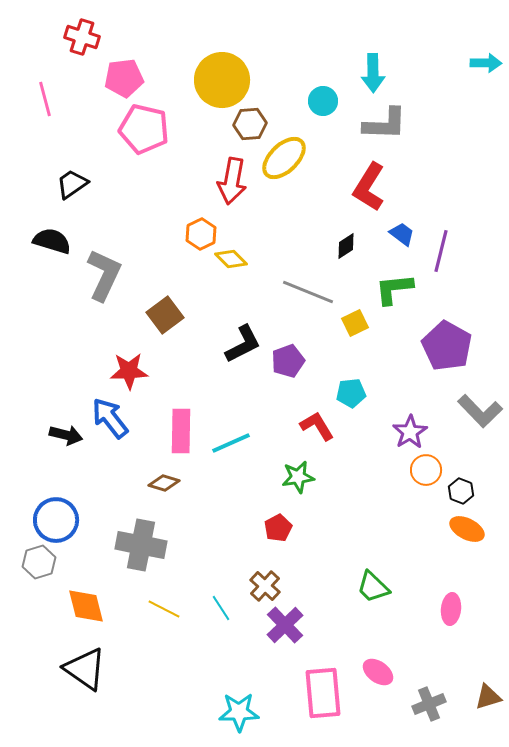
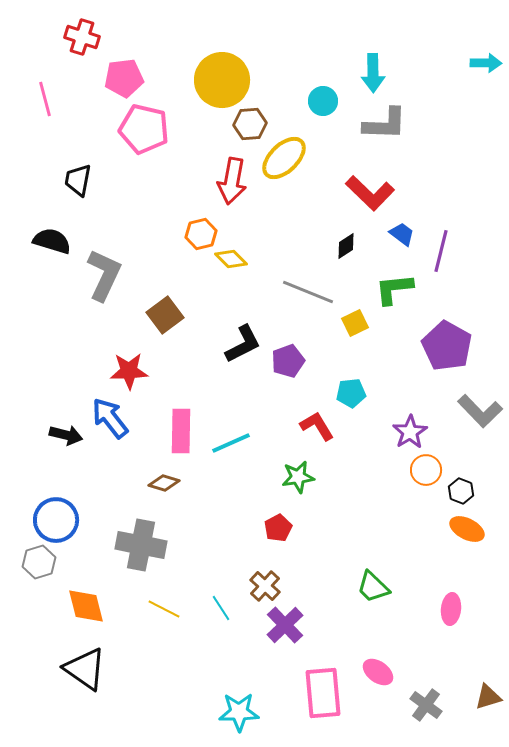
black trapezoid at (72, 184): moved 6 px right, 4 px up; rotated 44 degrees counterclockwise
red L-shape at (369, 187): moved 1 px right, 6 px down; rotated 78 degrees counterclockwise
orange hexagon at (201, 234): rotated 12 degrees clockwise
gray cross at (429, 704): moved 3 px left, 1 px down; rotated 32 degrees counterclockwise
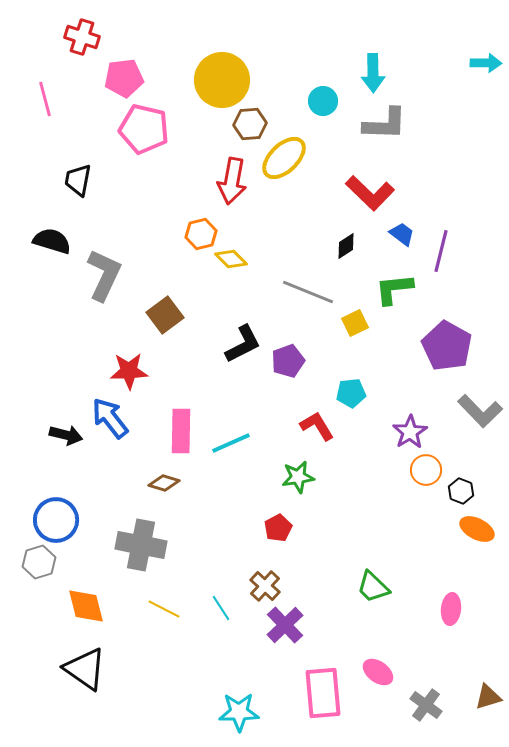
orange ellipse at (467, 529): moved 10 px right
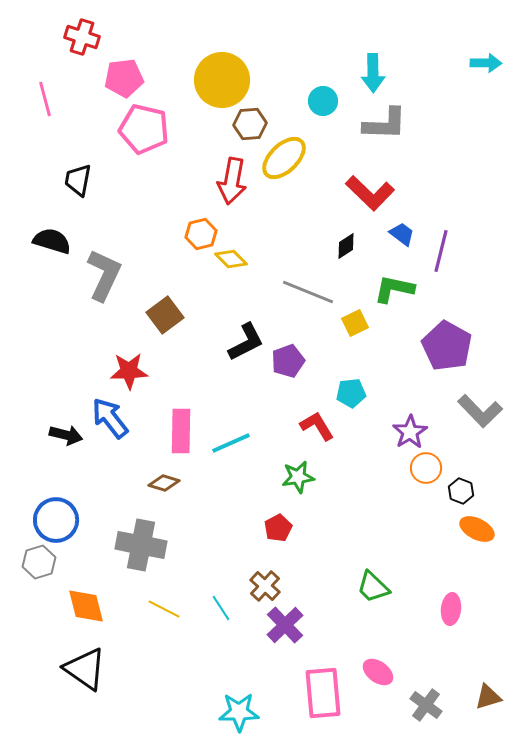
green L-shape at (394, 289): rotated 18 degrees clockwise
black L-shape at (243, 344): moved 3 px right, 2 px up
orange circle at (426, 470): moved 2 px up
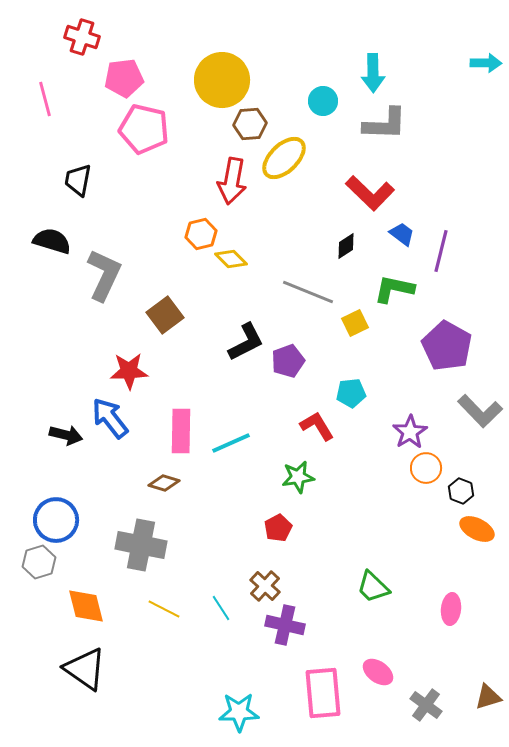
purple cross at (285, 625): rotated 33 degrees counterclockwise
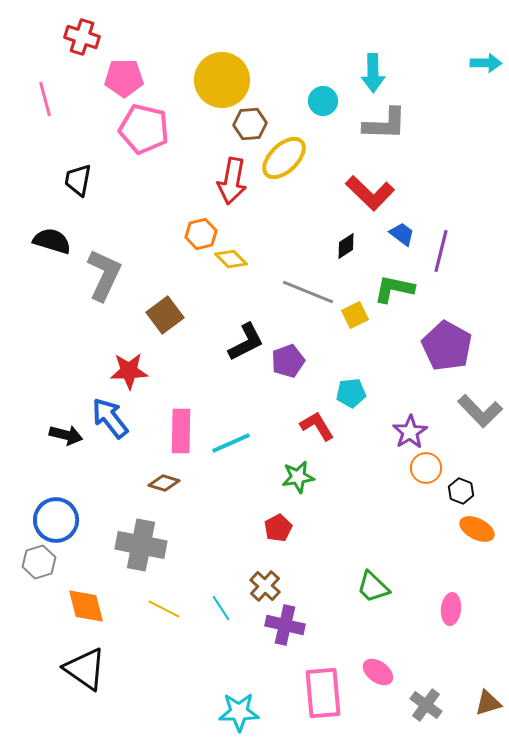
pink pentagon at (124, 78): rotated 6 degrees clockwise
yellow square at (355, 323): moved 8 px up
brown triangle at (488, 697): moved 6 px down
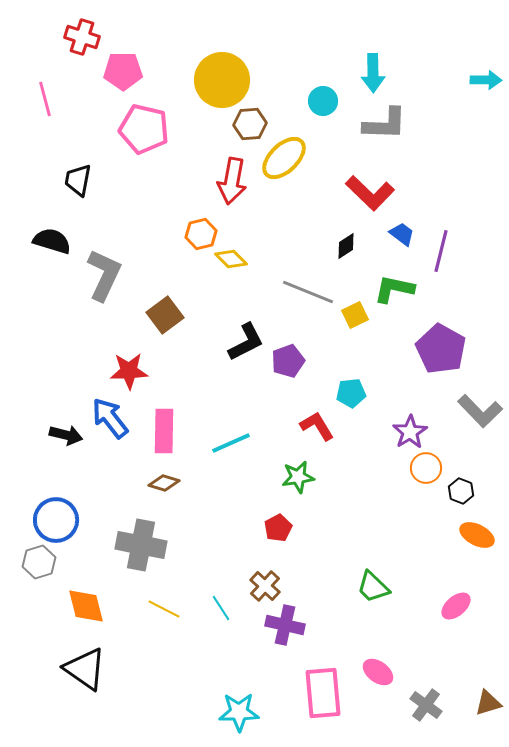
cyan arrow at (486, 63): moved 17 px down
pink pentagon at (124, 78): moved 1 px left, 7 px up
purple pentagon at (447, 346): moved 6 px left, 3 px down
pink rectangle at (181, 431): moved 17 px left
orange ellipse at (477, 529): moved 6 px down
pink ellipse at (451, 609): moved 5 px right, 3 px up; rotated 44 degrees clockwise
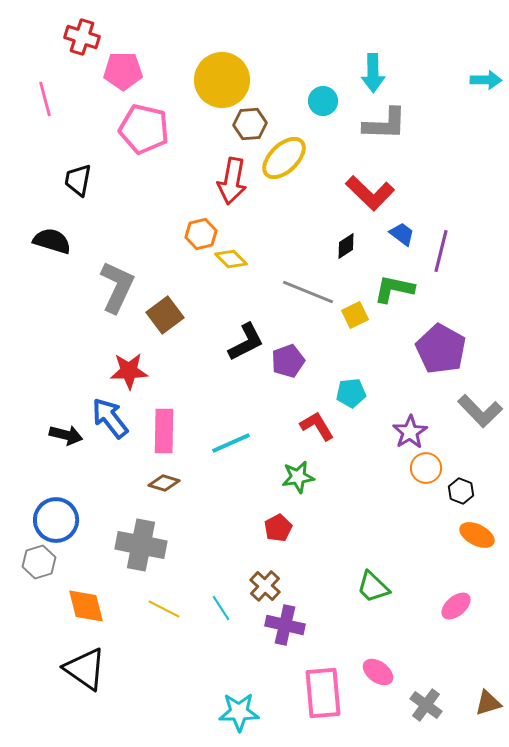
gray L-shape at (104, 275): moved 13 px right, 12 px down
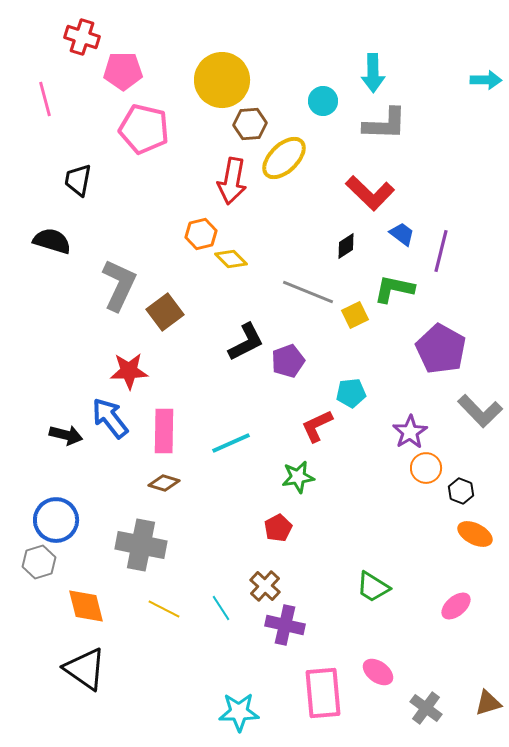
gray L-shape at (117, 287): moved 2 px right, 2 px up
brown square at (165, 315): moved 3 px up
red L-shape at (317, 426): rotated 84 degrees counterclockwise
orange ellipse at (477, 535): moved 2 px left, 1 px up
green trapezoid at (373, 587): rotated 12 degrees counterclockwise
gray cross at (426, 705): moved 3 px down
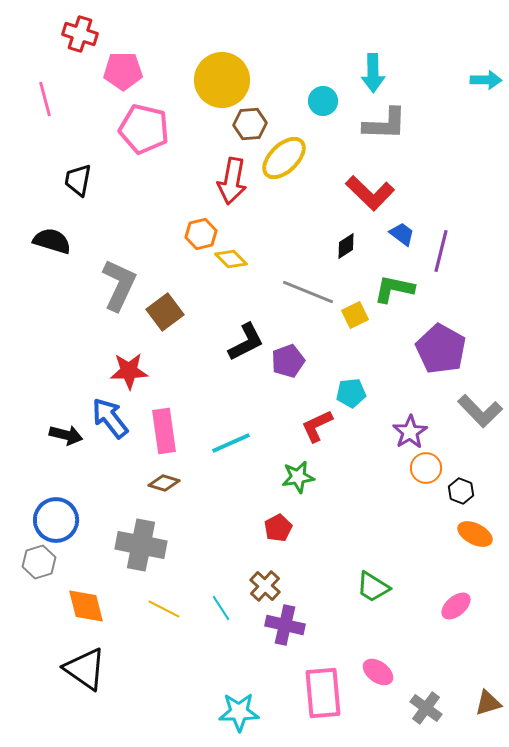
red cross at (82, 37): moved 2 px left, 3 px up
pink rectangle at (164, 431): rotated 9 degrees counterclockwise
